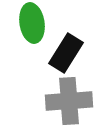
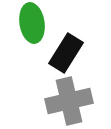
gray cross: rotated 9 degrees counterclockwise
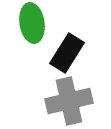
black rectangle: moved 1 px right
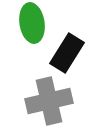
gray cross: moved 20 px left
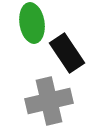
black rectangle: rotated 66 degrees counterclockwise
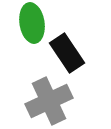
gray cross: rotated 12 degrees counterclockwise
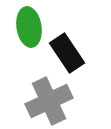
green ellipse: moved 3 px left, 4 px down
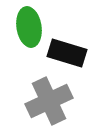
black rectangle: rotated 39 degrees counterclockwise
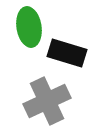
gray cross: moved 2 px left
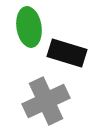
gray cross: moved 1 px left
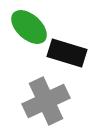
green ellipse: rotated 39 degrees counterclockwise
